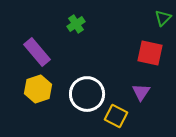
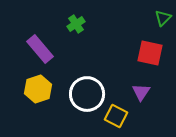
purple rectangle: moved 3 px right, 3 px up
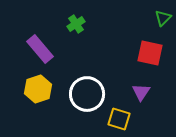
yellow square: moved 3 px right, 3 px down; rotated 10 degrees counterclockwise
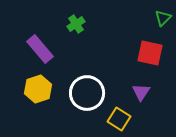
white circle: moved 1 px up
yellow square: rotated 15 degrees clockwise
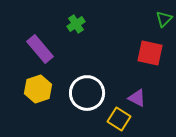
green triangle: moved 1 px right, 1 px down
purple triangle: moved 4 px left, 6 px down; rotated 36 degrees counterclockwise
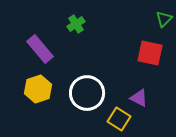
purple triangle: moved 2 px right
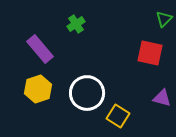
purple triangle: moved 23 px right; rotated 12 degrees counterclockwise
yellow square: moved 1 px left, 3 px up
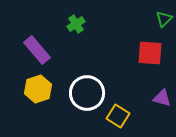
purple rectangle: moved 3 px left, 1 px down
red square: rotated 8 degrees counterclockwise
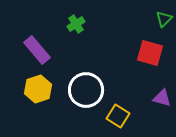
red square: rotated 12 degrees clockwise
white circle: moved 1 px left, 3 px up
